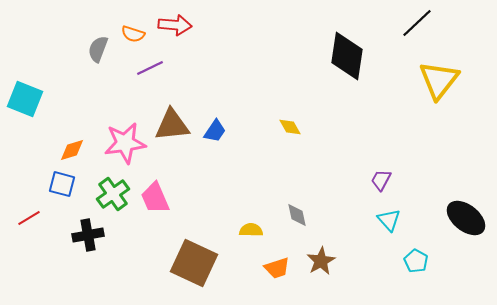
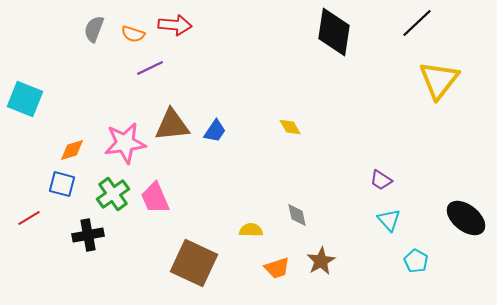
gray semicircle: moved 4 px left, 20 px up
black diamond: moved 13 px left, 24 px up
purple trapezoid: rotated 85 degrees counterclockwise
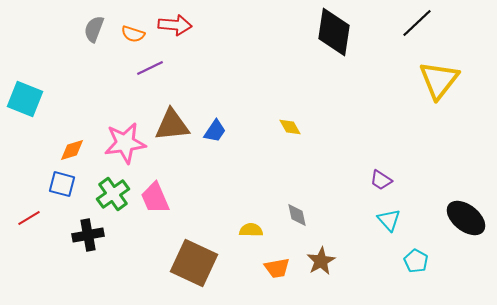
orange trapezoid: rotated 8 degrees clockwise
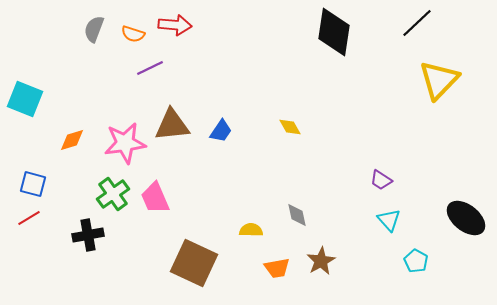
yellow triangle: rotated 6 degrees clockwise
blue trapezoid: moved 6 px right
orange diamond: moved 10 px up
blue square: moved 29 px left
